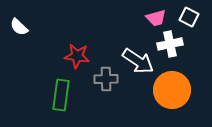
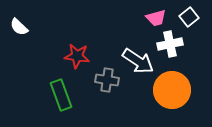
white square: rotated 24 degrees clockwise
gray cross: moved 1 px right, 1 px down; rotated 10 degrees clockwise
green rectangle: rotated 28 degrees counterclockwise
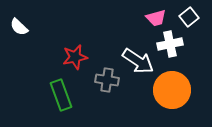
red star: moved 2 px left, 1 px down; rotated 20 degrees counterclockwise
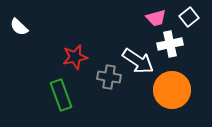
gray cross: moved 2 px right, 3 px up
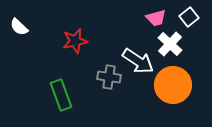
white cross: rotated 35 degrees counterclockwise
red star: moved 16 px up
orange circle: moved 1 px right, 5 px up
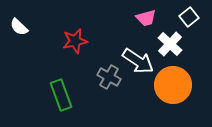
pink trapezoid: moved 10 px left
gray cross: rotated 20 degrees clockwise
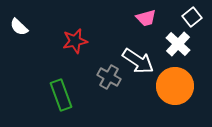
white square: moved 3 px right
white cross: moved 8 px right
orange circle: moved 2 px right, 1 px down
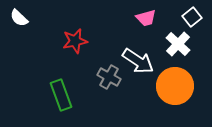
white semicircle: moved 9 px up
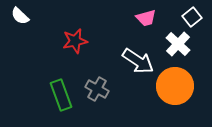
white semicircle: moved 1 px right, 2 px up
gray cross: moved 12 px left, 12 px down
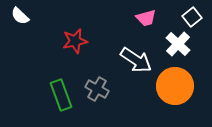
white arrow: moved 2 px left, 1 px up
